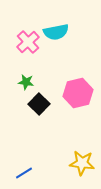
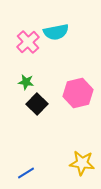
black square: moved 2 px left
blue line: moved 2 px right
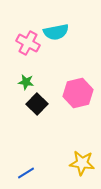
pink cross: moved 1 px down; rotated 20 degrees counterclockwise
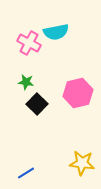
pink cross: moved 1 px right
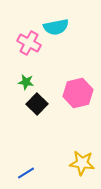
cyan semicircle: moved 5 px up
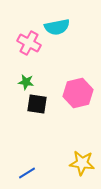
cyan semicircle: moved 1 px right
black square: rotated 35 degrees counterclockwise
blue line: moved 1 px right
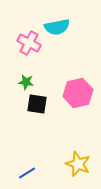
yellow star: moved 4 px left, 1 px down; rotated 15 degrees clockwise
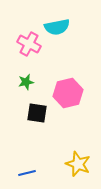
pink cross: moved 1 px down
green star: rotated 21 degrees counterclockwise
pink hexagon: moved 10 px left
black square: moved 9 px down
blue line: rotated 18 degrees clockwise
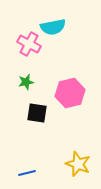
cyan semicircle: moved 4 px left
pink hexagon: moved 2 px right
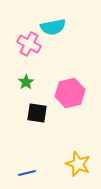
green star: rotated 21 degrees counterclockwise
